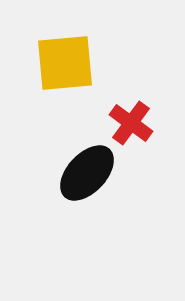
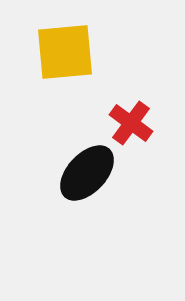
yellow square: moved 11 px up
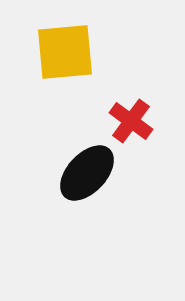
red cross: moved 2 px up
